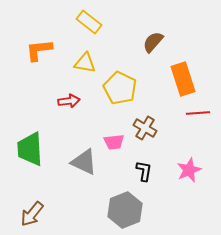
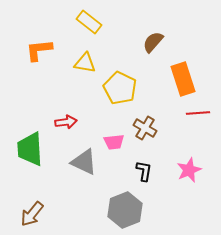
red arrow: moved 3 px left, 21 px down
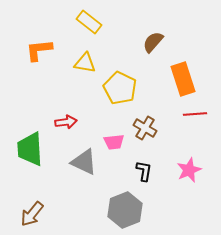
red line: moved 3 px left, 1 px down
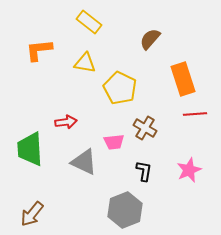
brown semicircle: moved 3 px left, 3 px up
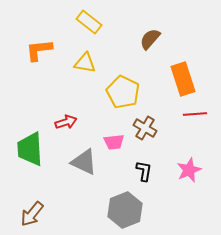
yellow pentagon: moved 3 px right, 4 px down
red arrow: rotated 10 degrees counterclockwise
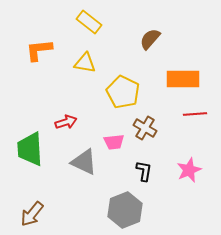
orange rectangle: rotated 72 degrees counterclockwise
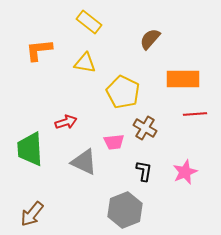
pink star: moved 4 px left, 2 px down
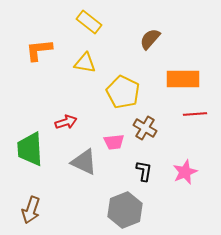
brown arrow: moved 1 px left, 4 px up; rotated 20 degrees counterclockwise
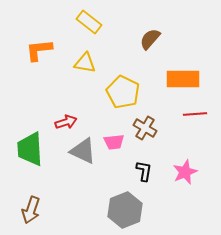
gray triangle: moved 1 px left, 11 px up
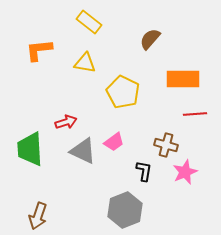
brown cross: moved 21 px right, 17 px down; rotated 15 degrees counterclockwise
pink trapezoid: rotated 30 degrees counterclockwise
brown arrow: moved 7 px right, 6 px down
